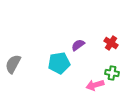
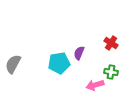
purple semicircle: moved 1 px right, 8 px down; rotated 32 degrees counterclockwise
green cross: moved 1 px left, 1 px up
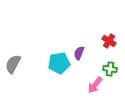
red cross: moved 2 px left, 2 px up
green cross: moved 1 px left, 3 px up
pink arrow: rotated 36 degrees counterclockwise
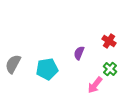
cyan pentagon: moved 12 px left, 6 px down
green cross: rotated 32 degrees clockwise
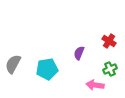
green cross: rotated 24 degrees clockwise
pink arrow: rotated 60 degrees clockwise
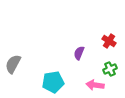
cyan pentagon: moved 6 px right, 13 px down
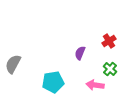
red cross: rotated 24 degrees clockwise
purple semicircle: moved 1 px right
green cross: rotated 24 degrees counterclockwise
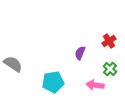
gray semicircle: rotated 96 degrees clockwise
